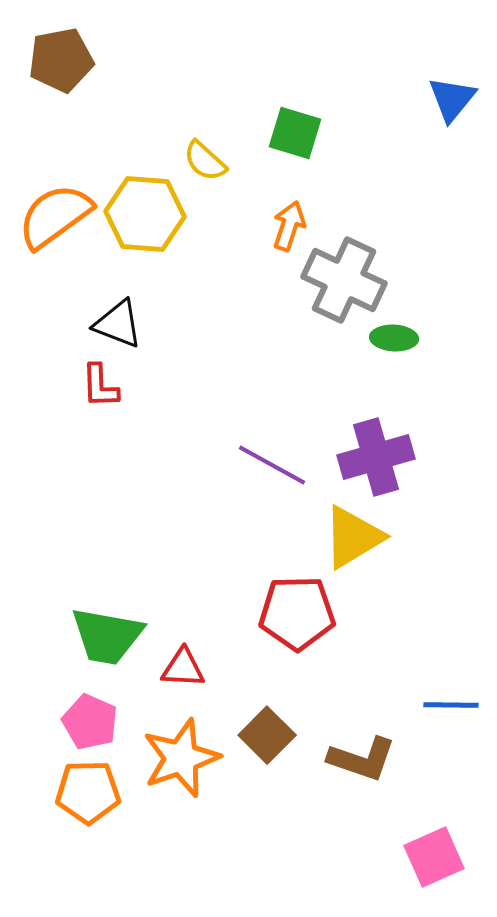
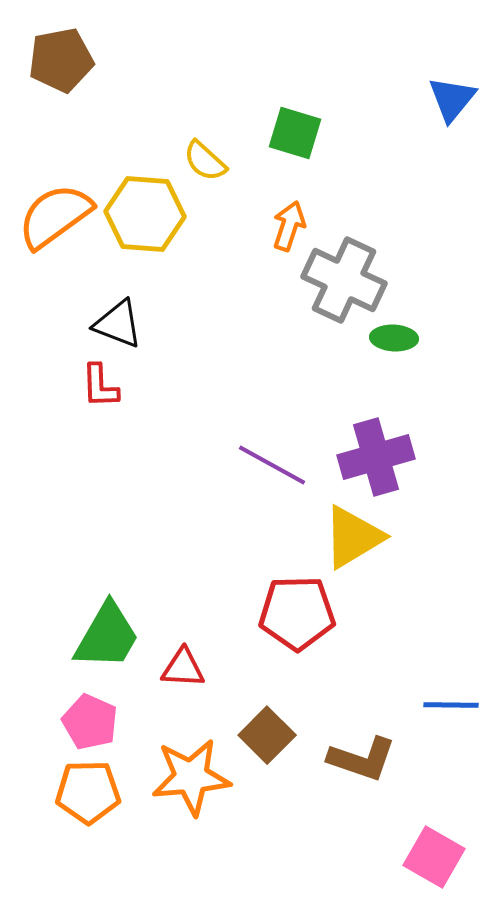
green trapezoid: rotated 70 degrees counterclockwise
orange star: moved 10 px right, 19 px down; rotated 14 degrees clockwise
pink square: rotated 36 degrees counterclockwise
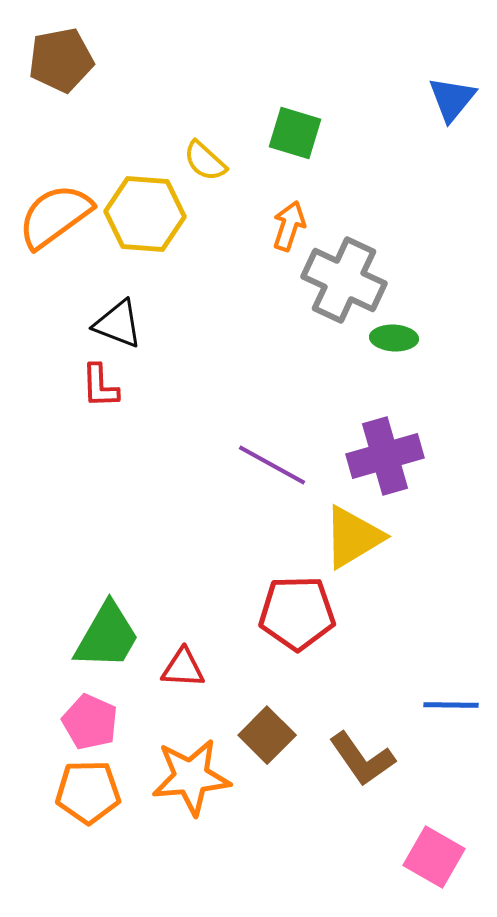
purple cross: moved 9 px right, 1 px up
brown L-shape: rotated 36 degrees clockwise
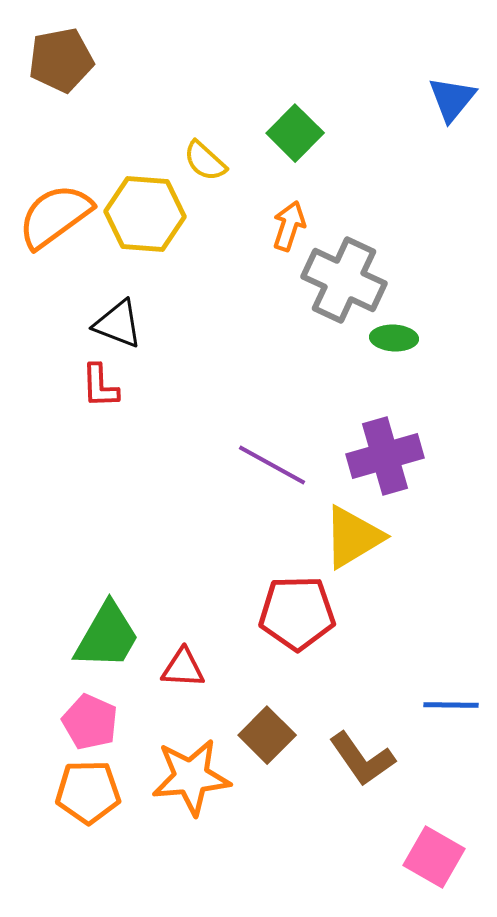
green square: rotated 28 degrees clockwise
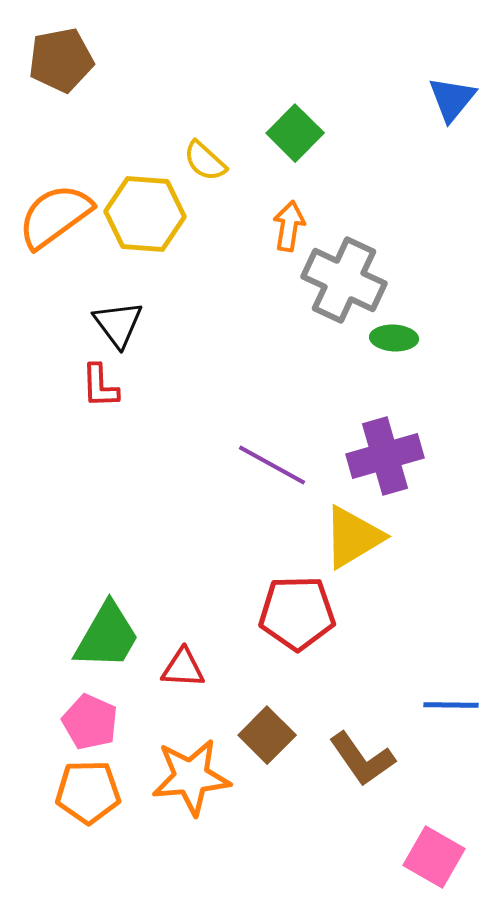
orange arrow: rotated 9 degrees counterclockwise
black triangle: rotated 32 degrees clockwise
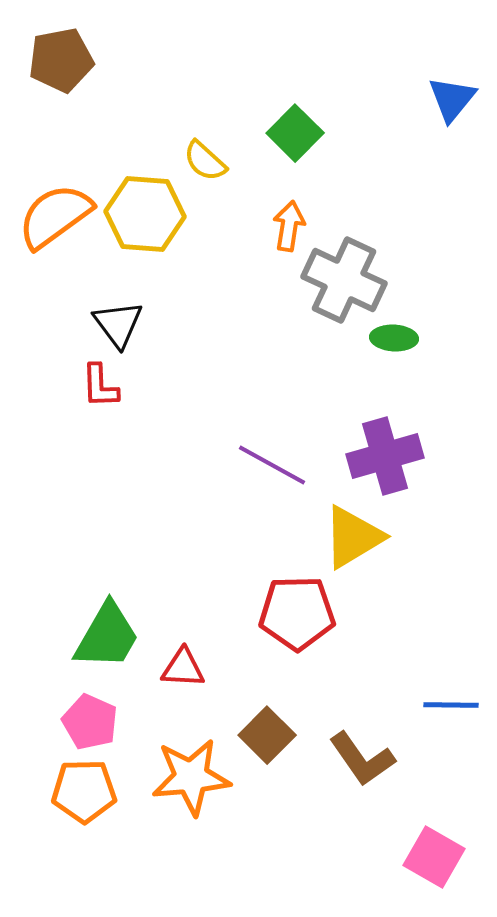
orange pentagon: moved 4 px left, 1 px up
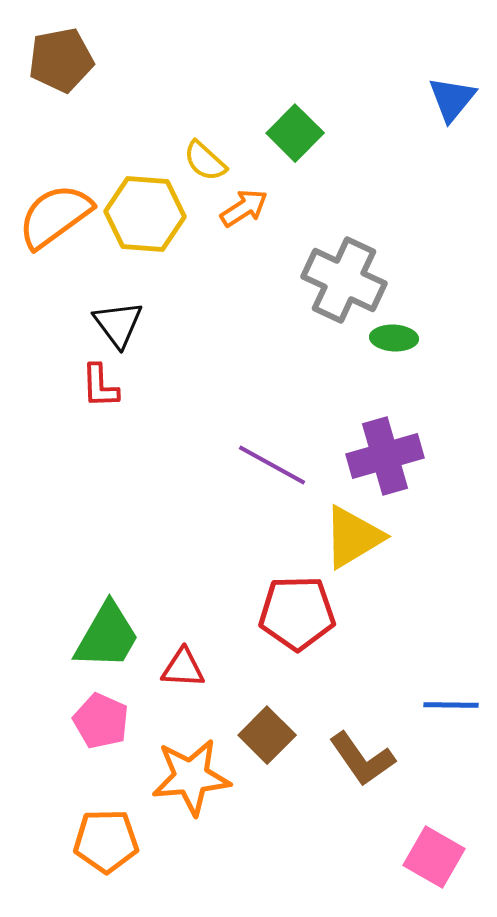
orange arrow: moved 45 px left, 18 px up; rotated 48 degrees clockwise
pink pentagon: moved 11 px right, 1 px up
orange pentagon: moved 22 px right, 50 px down
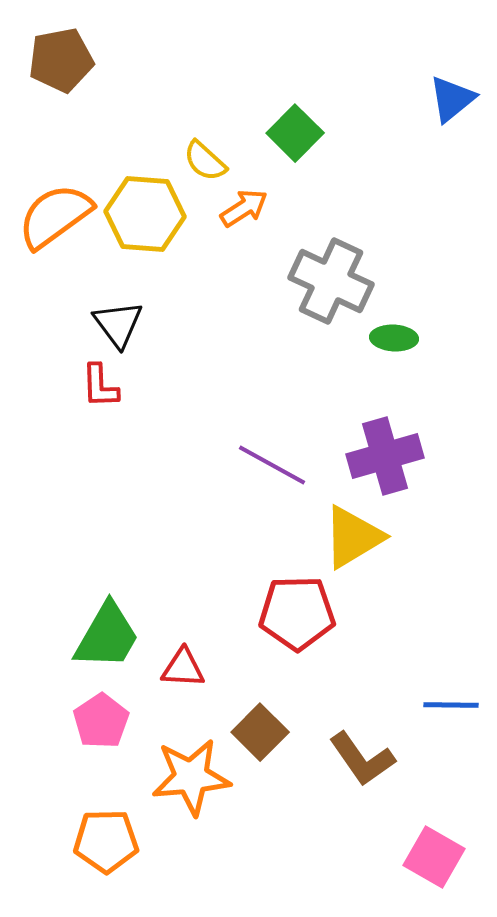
blue triangle: rotated 12 degrees clockwise
gray cross: moved 13 px left, 1 px down
pink pentagon: rotated 14 degrees clockwise
brown square: moved 7 px left, 3 px up
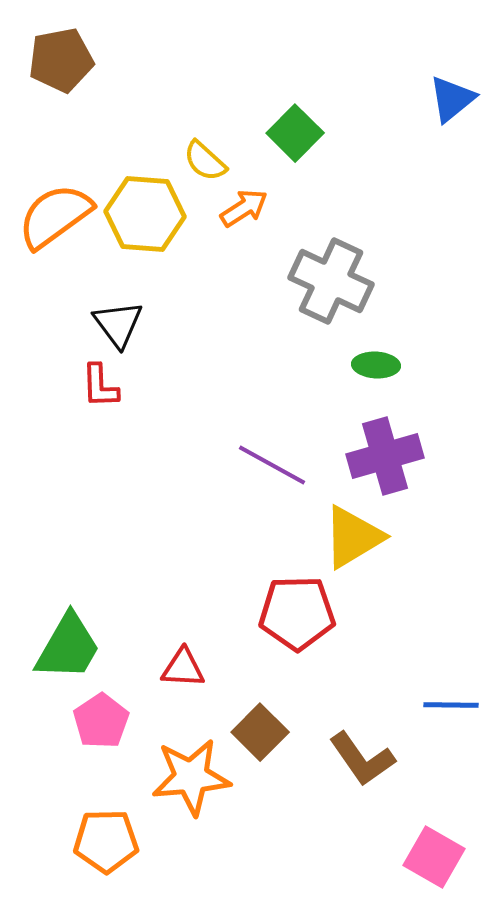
green ellipse: moved 18 px left, 27 px down
green trapezoid: moved 39 px left, 11 px down
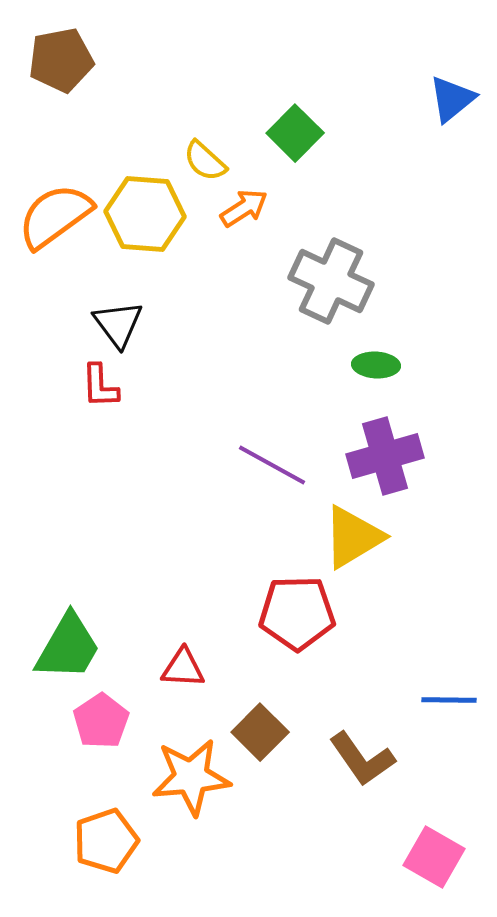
blue line: moved 2 px left, 5 px up
orange pentagon: rotated 18 degrees counterclockwise
